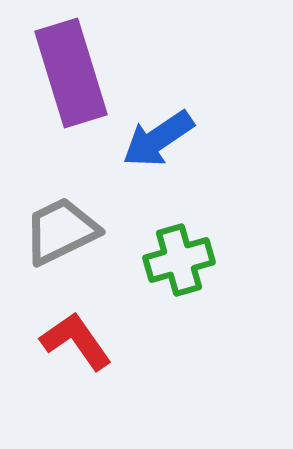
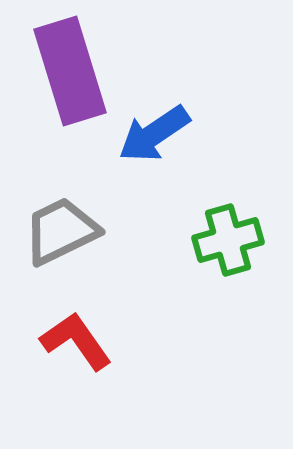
purple rectangle: moved 1 px left, 2 px up
blue arrow: moved 4 px left, 5 px up
green cross: moved 49 px right, 20 px up
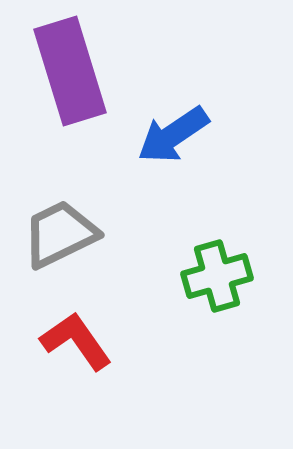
blue arrow: moved 19 px right, 1 px down
gray trapezoid: moved 1 px left, 3 px down
green cross: moved 11 px left, 36 px down
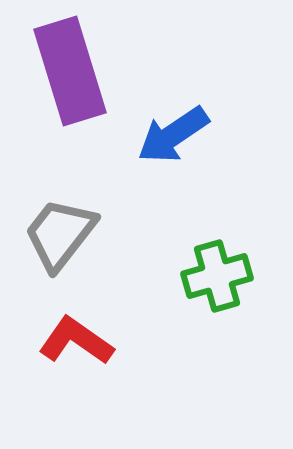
gray trapezoid: rotated 26 degrees counterclockwise
red L-shape: rotated 20 degrees counterclockwise
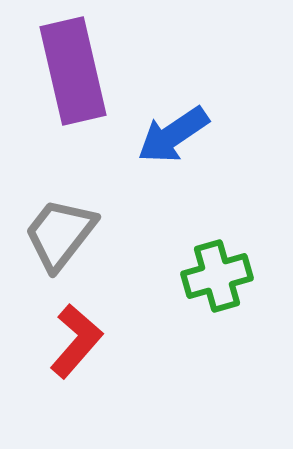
purple rectangle: moved 3 px right; rotated 4 degrees clockwise
red L-shape: rotated 96 degrees clockwise
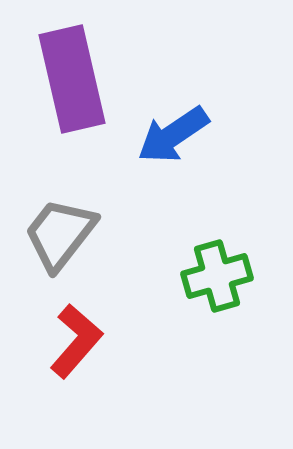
purple rectangle: moved 1 px left, 8 px down
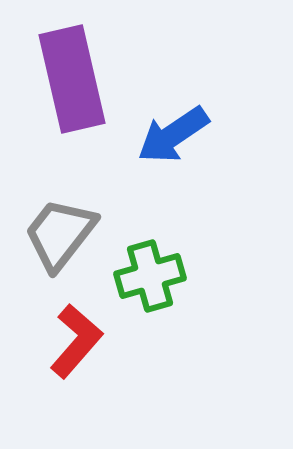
green cross: moved 67 px left
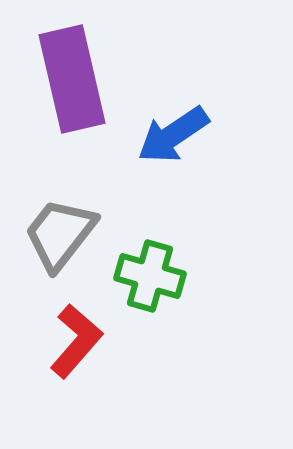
green cross: rotated 32 degrees clockwise
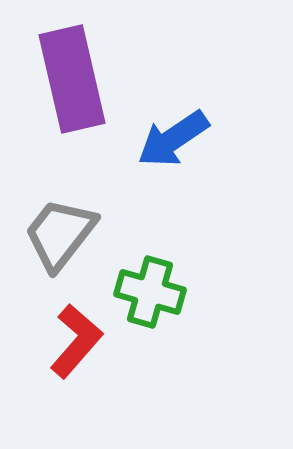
blue arrow: moved 4 px down
green cross: moved 16 px down
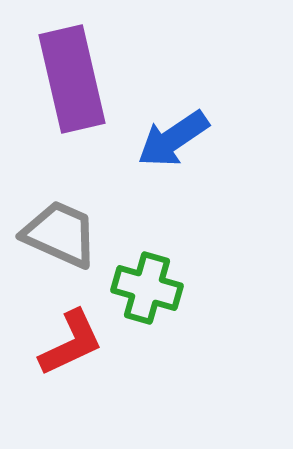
gray trapezoid: rotated 76 degrees clockwise
green cross: moved 3 px left, 4 px up
red L-shape: moved 5 px left, 2 px down; rotated 24 degrees clockwise
